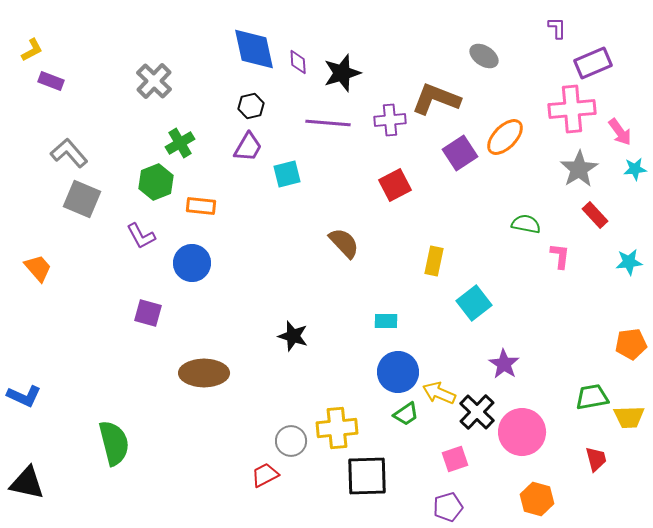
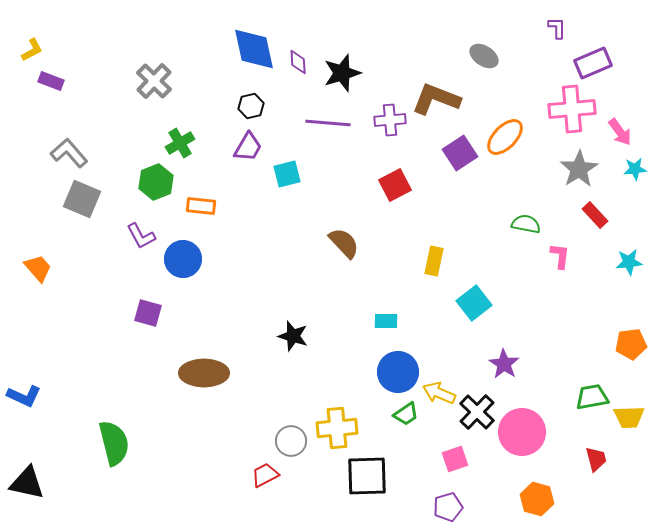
blue circle at (192, 263): moved 9 px left, 4 px up
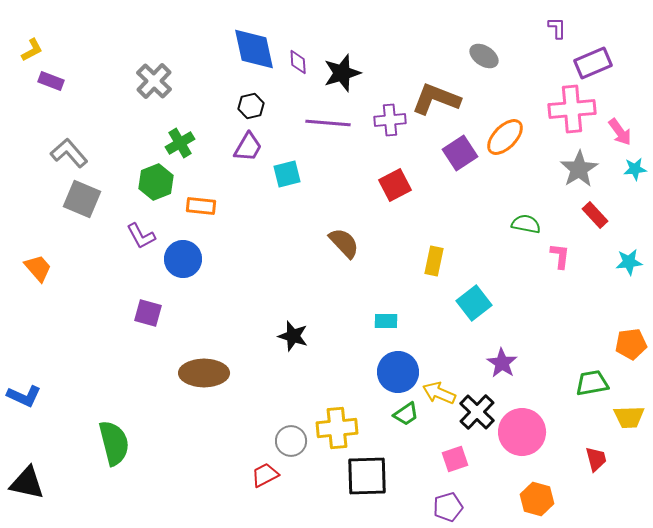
purple star at (504, 364): moved 2 px left, 1 px up
green trapezoid at (592, 397): moved 14 px up
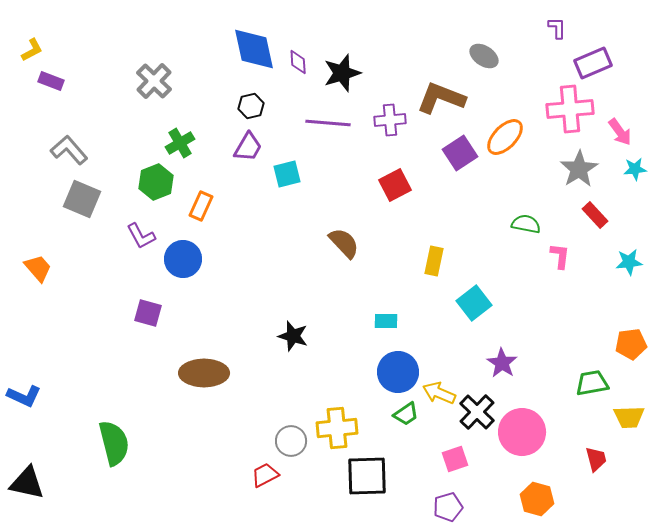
brown L-shape at (436, 99): moved 5 px right, 1 px up
pink cross at (572, 109): moved 2 px left
gray L-shape at (69, 153): moved 3 px up
orange rectangle at (201, 206): rotated 72 degrees counterclockwise
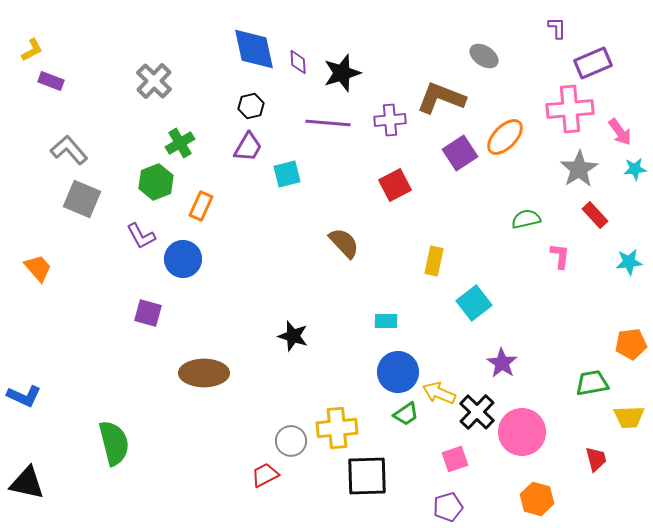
green semicircle at (526, 224): moved 5 px up; rotated 24 degrees counterclockwise
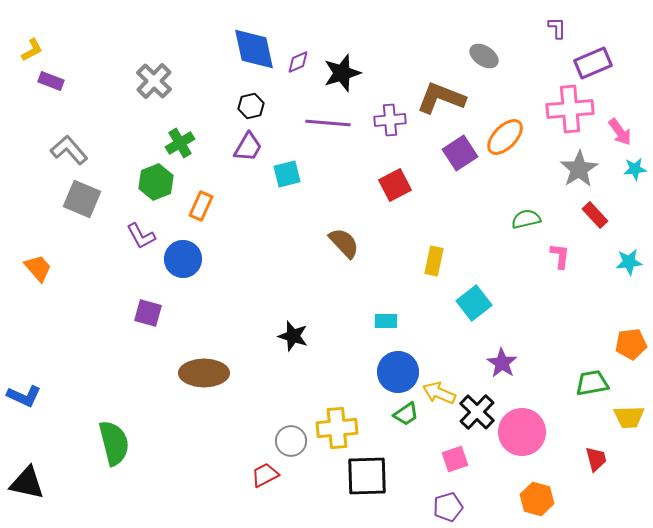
purple diamond at (298, 62): rotated 70 degrees clockwise
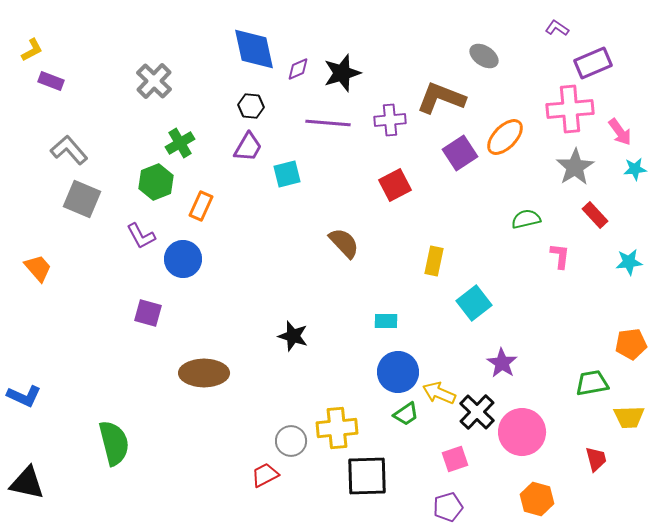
purple L-shape at (557, 28): rotated 55 degrees counterclockwise
purple diamond at (298, 62): moved 7 px down
black hexagon at (251, 106): rotated 20 degrees clockwise
gray star at (579, 169): moved 4 px left, 2 px up
